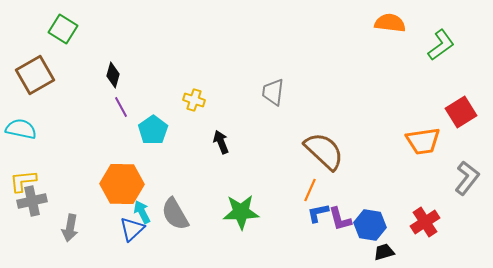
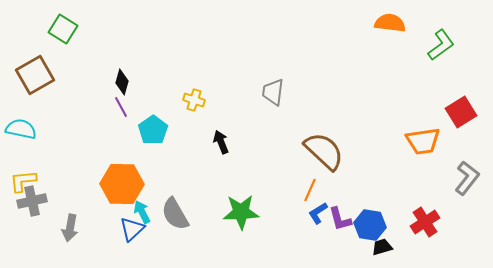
black diamond: moved 9 px right, 7 px down
blue L-shape: rotated 20 degrees counterclockwise
black trapezoid: moved 2 px left, 5 px up
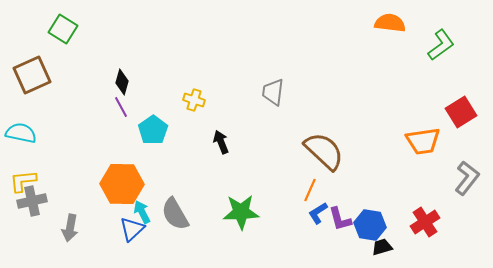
brown square: moved 3 px left; rotated 6 degrees clockwise
cyan semicircle: moved 4 px down
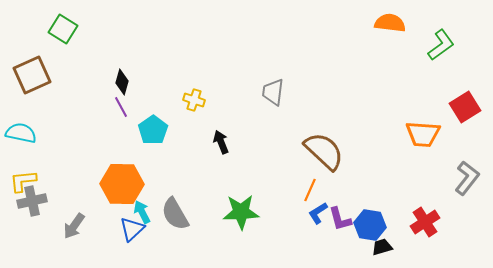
red square: moved 4 px right, 5 px up
orange trapezoid: moved 7 px up; rotated 12 degrees clockwise
gray arrow: moved 4 px right, 2 px up; rotated 24 degrees clockwise
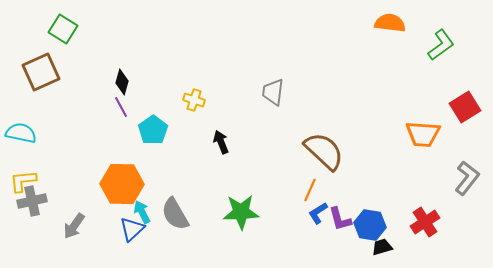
brown square: moved 9 px right, 3 px up
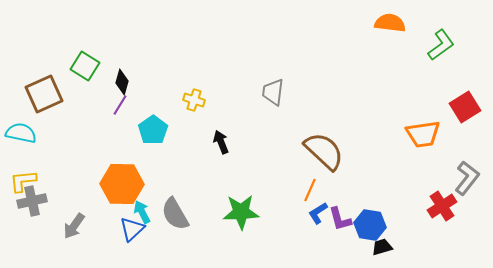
green square: moved 22 px right, 37 px down
brown square: moved 3 px right, 22 px down
purple line: moved 1 px left, 2 px up; rotated 60 degrees clockwise
orange trapezoid: rotated 12 degrees counterclockwise
red cross: moved 17 px right, 16 px up
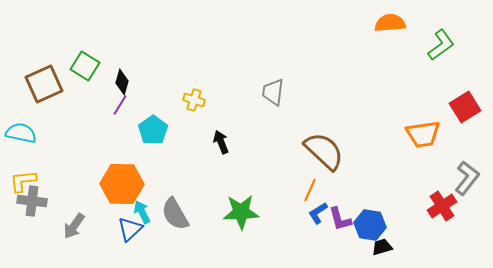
orange semicircle: rotated 12 degrees counterclockwise
brown square: moved 10 px up
gray cross: rotated 20 degrees clockwise
blue triangle: moved 2 px left
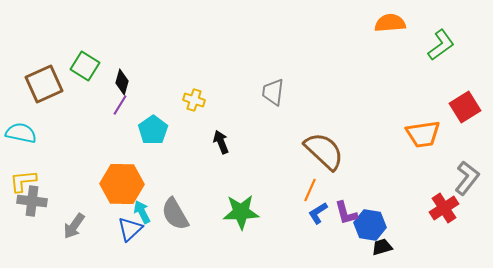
red cross: moved 2 px right, 2 px down
purple L-shape: moved 6 px right, 6 px up
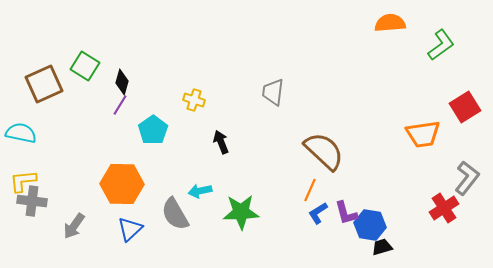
cyan arrow: moved 58 px right, 21 px up; rotated 75 degrees counterclockwise
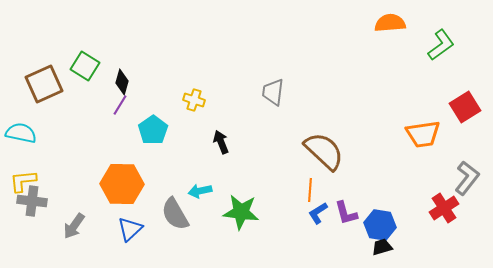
orange line: rotated 20 degrees counterclockwise
green star: rotated 9 degrees clockwise
blue hexagon: moved 10 px right
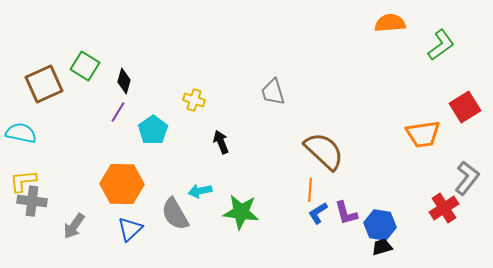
black diamond: moved 2 px right, 1 px up
gray trapezoid: rotated 24 degrees counterclockwise
purple line: moved 2 px left, 7 px down
